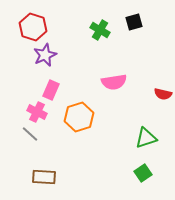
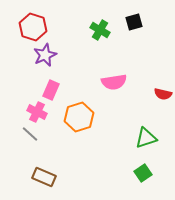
brown rectangle: rotated 20 degrees clockwise
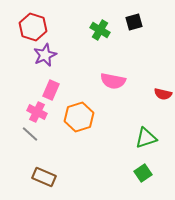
pink semicircle: moved 1 px left, 1 px up; rotated 20 degrees clockwise
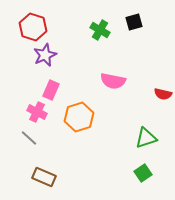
gray line: moved 1 px left, 4 px down
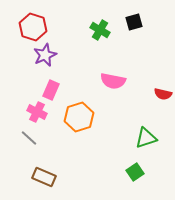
green square: moved 8 px left, 1 px up
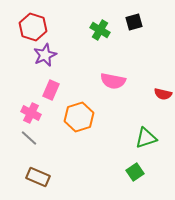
pink cross: moved 6 px left, 1 px down
brown rectangle: moved 6 px left
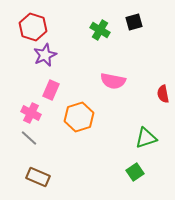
red semicircle: rotated 66 degrees clockwise
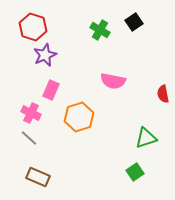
black square: rotated 18 degrees counterclockwise
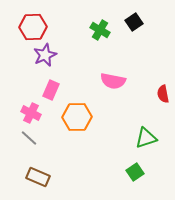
red hexagon: rotated 20 degrees counterclockwise
orange hexagon: moved 2 px left; rotated 16 degrees clockwise
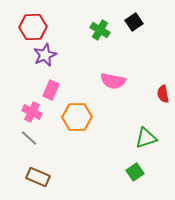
pink cross: moved 1 px right, 1 px up
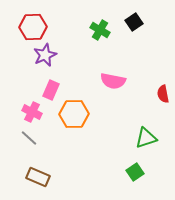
orange hexagon: moved 3 px left, 3 px up
